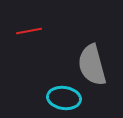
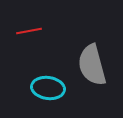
cyan ellipse: moved 16 px left, 10 px up
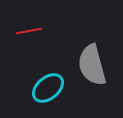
cyan ellipse: rotated 48 degrees counterclockwise
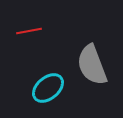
gray semicircle: rotated 6 degrees counterclockwise
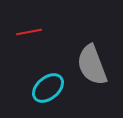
red line: moved 1 px down
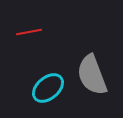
gray semicircle: moved 10 px down
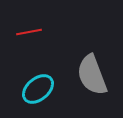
cyan ellipse: moved 10 px left, 1 px down
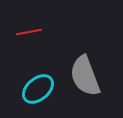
gray semicircle: moved 7 px left, 1 px down
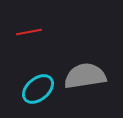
gray semicircle: rotated 102 degrees clockwise
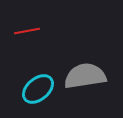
red line: moved 2 px left, 1 px up
